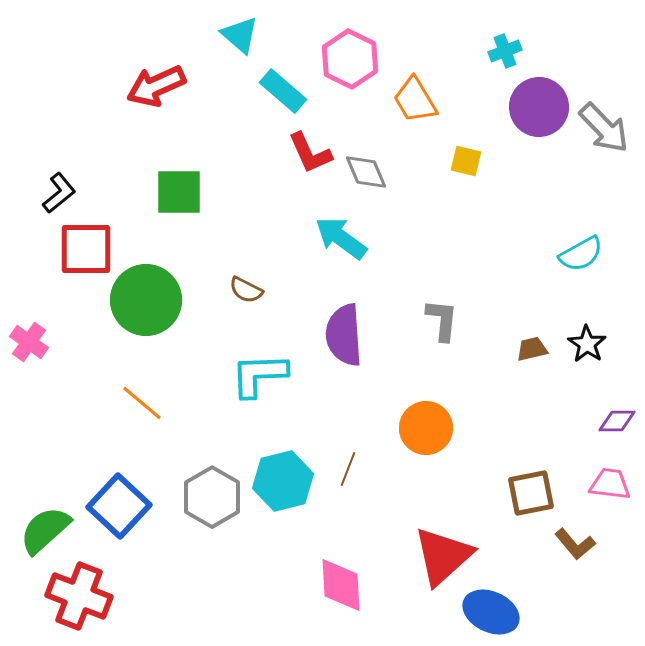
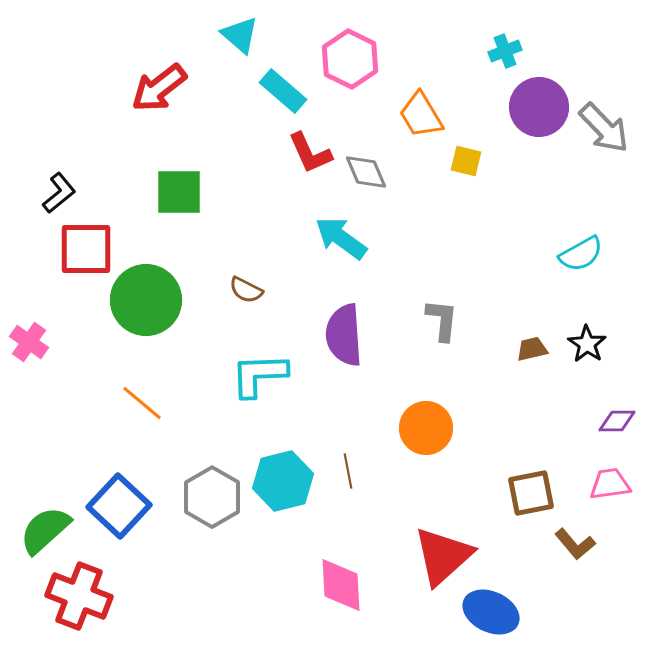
red arrow: moved 3 px right, 2 px down; rotated 14 degrees counterclockwise
orange trapezoid: moved 6 px right, 15 px down
brown line: moved 2 px down; rotated 32 degrees counterclockwise
pink trapezoid: rotated 15 degrees counterclockwise
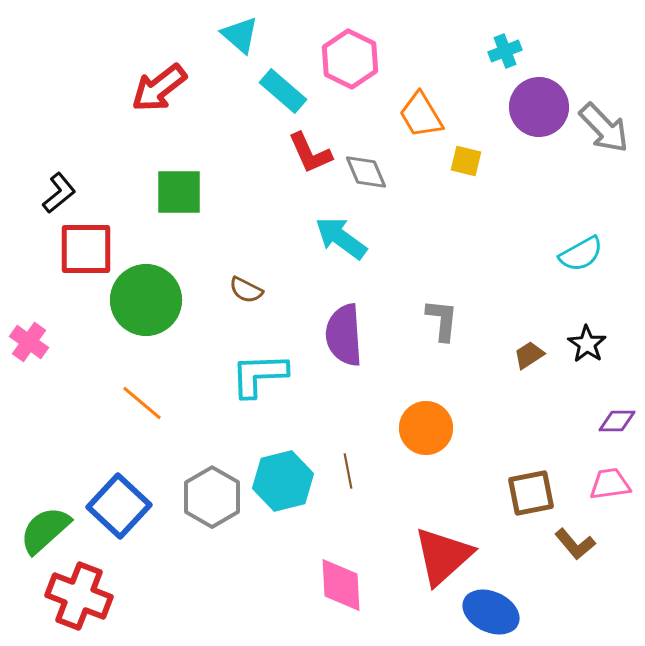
brown trapezoid: moved 3 px left, 6 px down; rotated 20 degrees counterclockwise
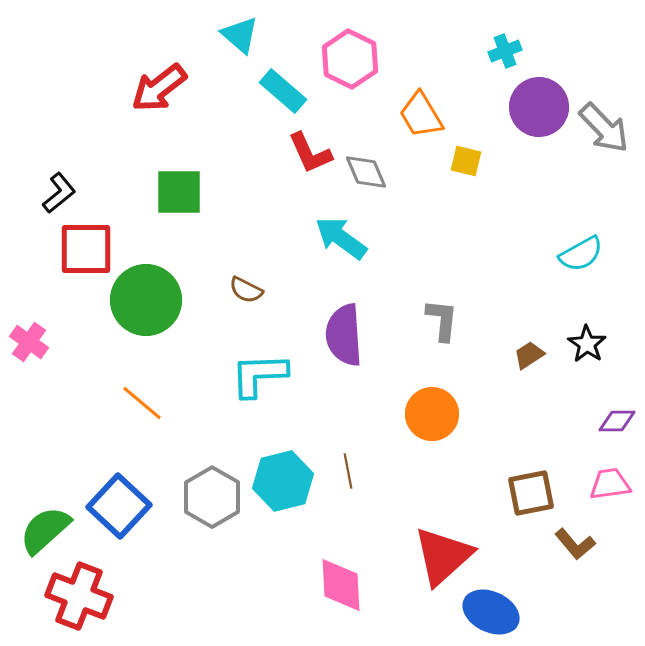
orange circle: moved 6 px right, 14 px up
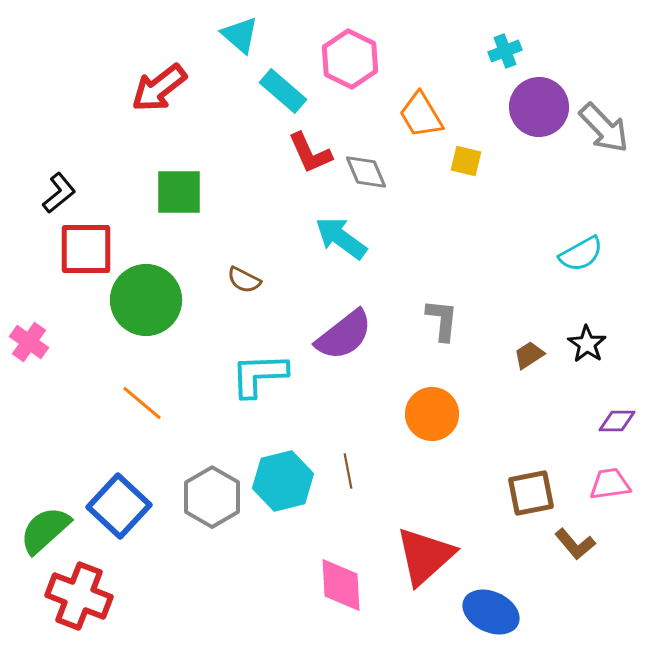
brown semicircle: moved 2 px left, 10 px up
purple semicircle: rotated 124 degrees counterclockwise
red triangle: moved 18 px left
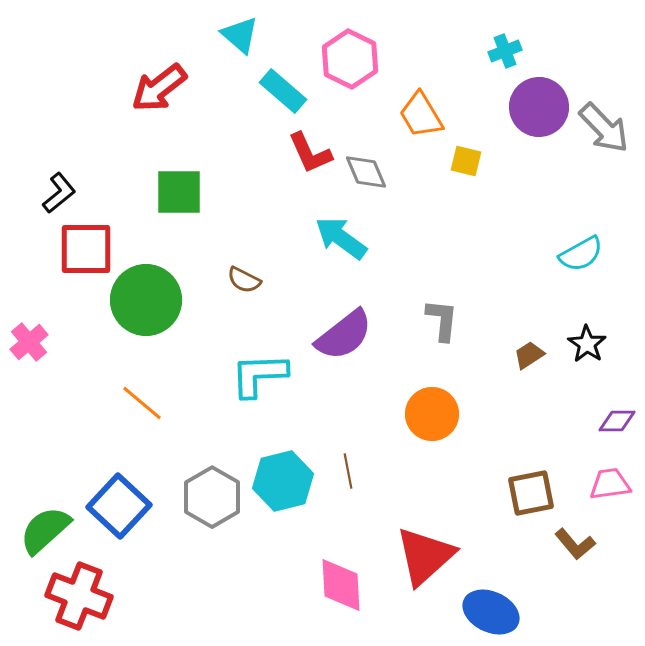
pink cross: rotated 15 degrees clockwise
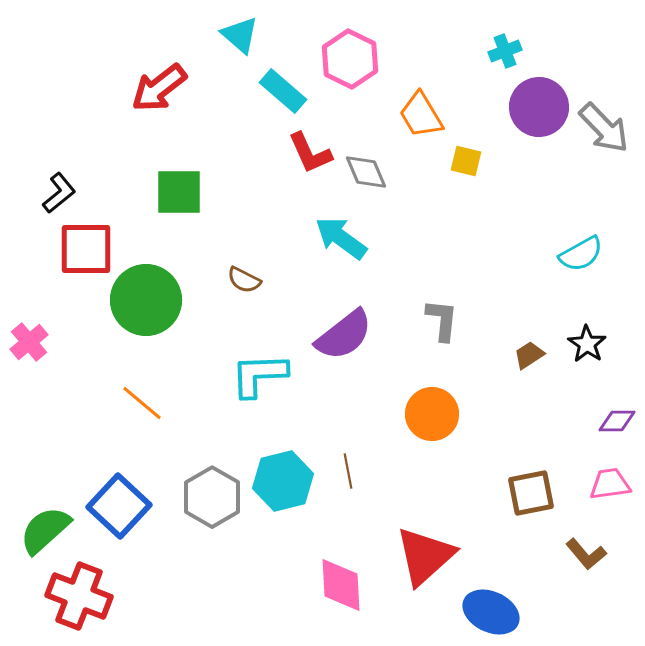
brown L-shape: moved 11 px right, 10 px down
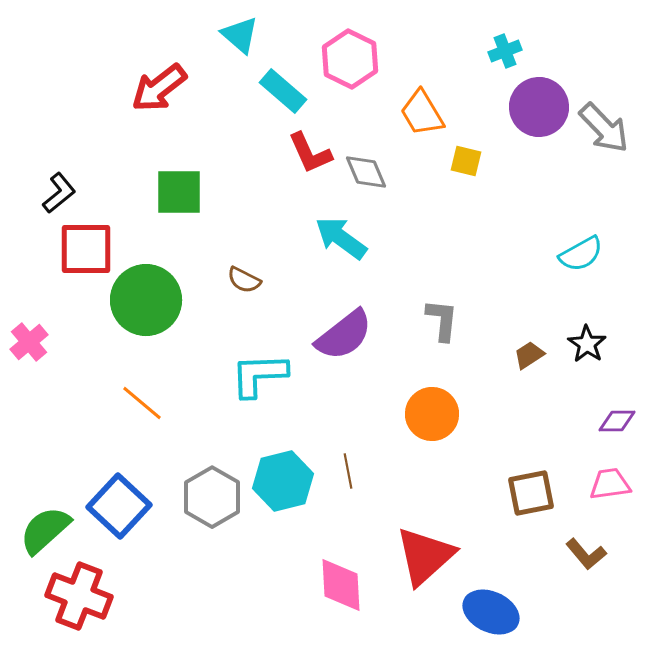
orange trapezoid: moved 1 px right, 2 px up
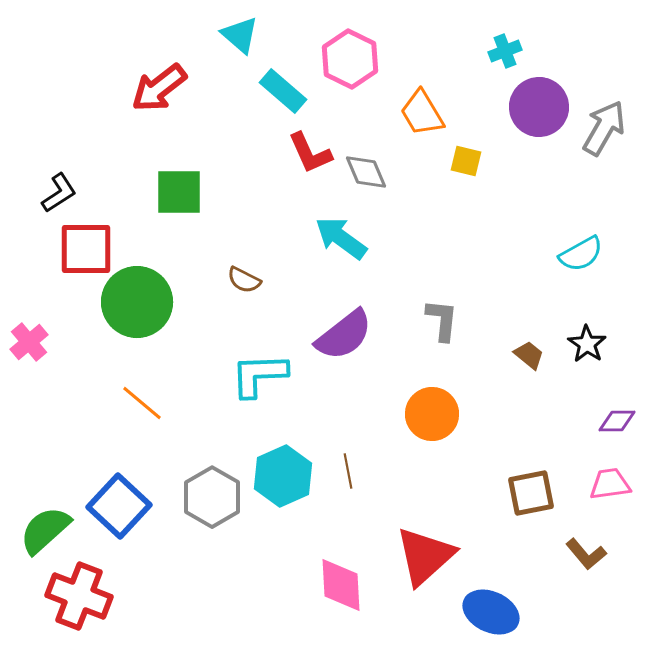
gray arrow: rotated 106 degrees counterclockwise
black L-shape: rotated 6 degrees clockwise
green circle: moved 9 px left, 2 px down
brown trapezoid: rotated 72 degrees clockwise
cyan hexagon: moved 5 px up; rotated 10 degrees counterclockwise
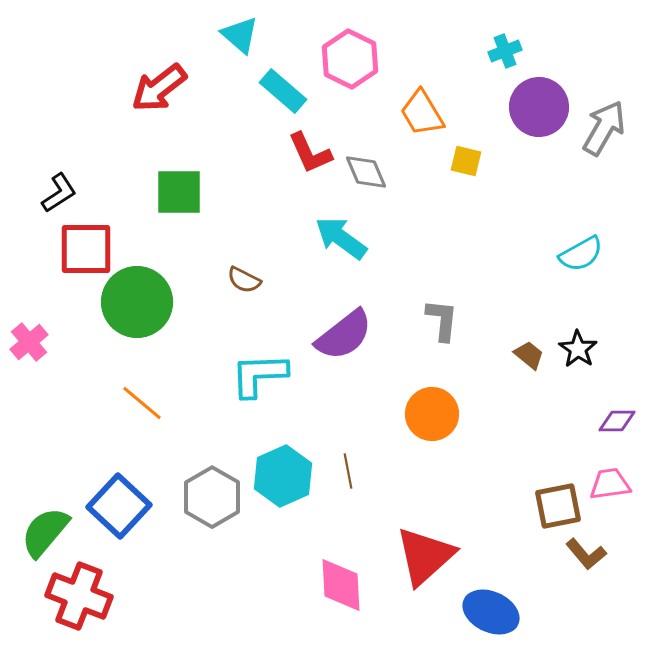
black star: moved 9 px left, 5 px down
brown square: moved 27 px right, 13 px down
green semicircle: moved 2 px down; rotated 8 degrees counterclockwise
